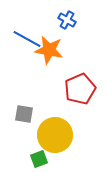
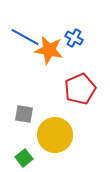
blue cross: moved 7 px right, 18 px down
blue line: moved 2 px left, 2 px up
green square: moved 15 px left, 1 px up; rotated 18 degrees counterclockwise
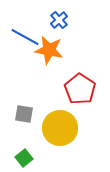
blue cross: moved 15 px left, 18 px up; rotated 18 degrees clockwise
red pentagon: rotated 16 degrees counterclockwise
yellow circle: moved 5 px right, 7 px up
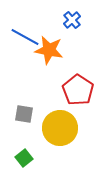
blue cross: moved 13 px right
red pentagon: moved 2 px left, 1 px down
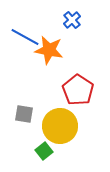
yellow circle: moved 2 px up
green square: moved 20 px right, 7 px up
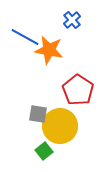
gray square: moved 14 px right
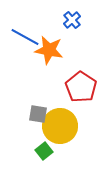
red pentagon: moved 3 px right, 3 px up
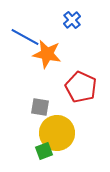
orange star: moved 2 px left, 4 px down
red pentagon: rotated 8 degrees counterclockwise
gray square: moved 2 px right, 7 px up
yellow circle: moved 3 px left, 7 px down
green square: rotated 18 degrees clockwise
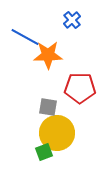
orange star: moved 1 px right, 1 px down; rotated 12 degrees counterclockwise
red pentagon: moved 1 px left, 1 px down; rotated 24 degrees counterclockwise
gray square: moved 8 px right
green square: moved 1 px down
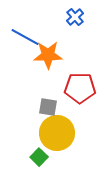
blue cross: moved 3 px right, 3 px up
green square: moved 5 px left, 5 px down; rotated 24 degrees counterclockwise
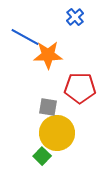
green square: moved 3 px right, 1 px up
